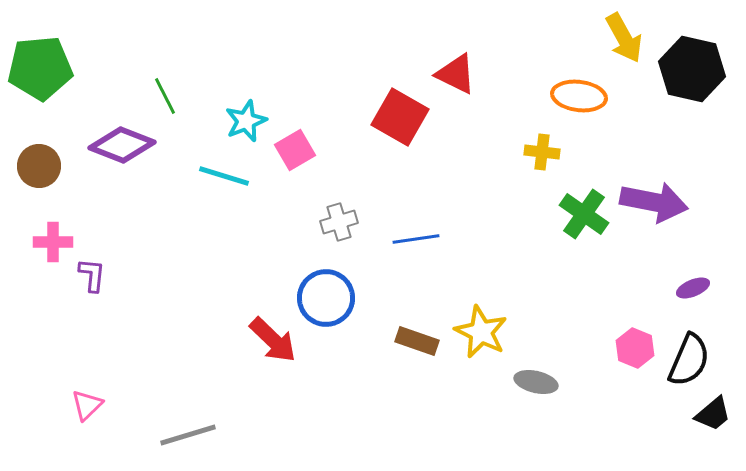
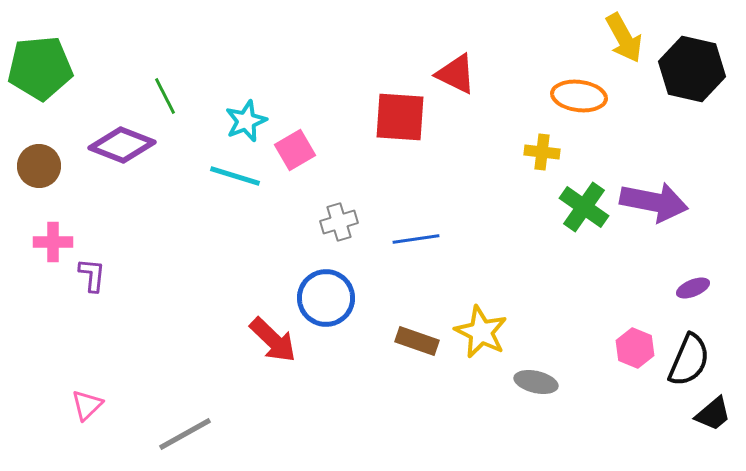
red square: rotated 26 degrees counterclockwise
cyan line: moved 11 px right
green cross: moved 7 px up
gray line: moved 3 px left, 1 px up; rotated 12 degrees counterclockwise
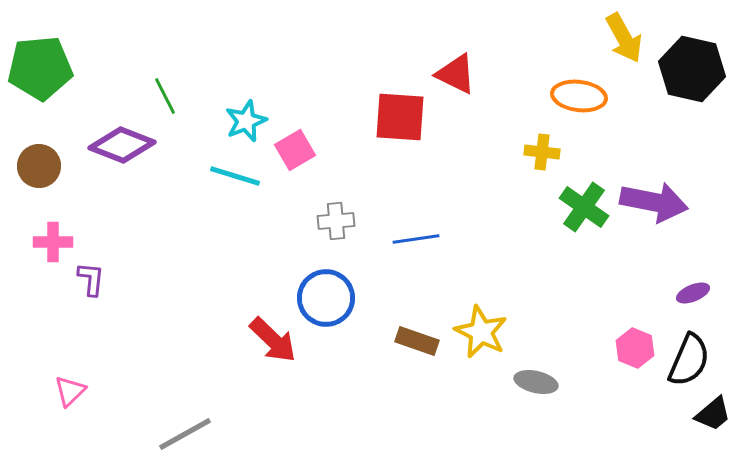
gray cross: moved 3 px left, 1 px up; rotated 12 degrees clockwise
purple L-shape: moved 1 px left, 4 px down
purple ellipse: moved 5 px down
pink triangle: moved 17 px left, 14 px up
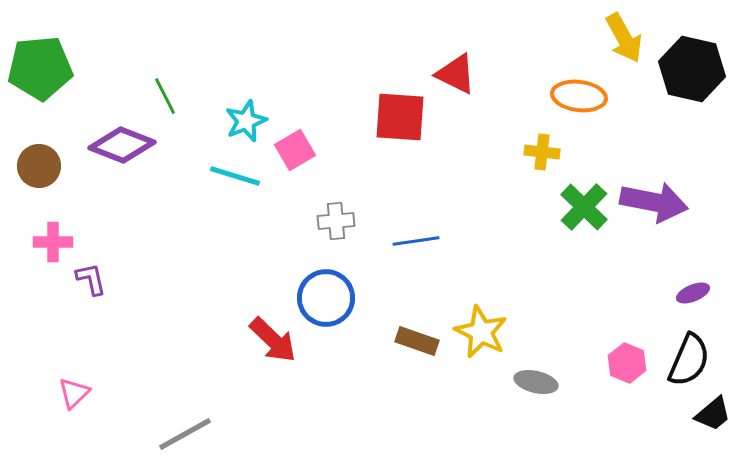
green cross: rotated 9 degrees clockwise
blue line: moved 2 px down
purple L-shape: rotated 18 degrees counterclockwise
pink hexagon: moved 8 px left, 15 px down
pink triangle: moved 4 px right, 2 px down
